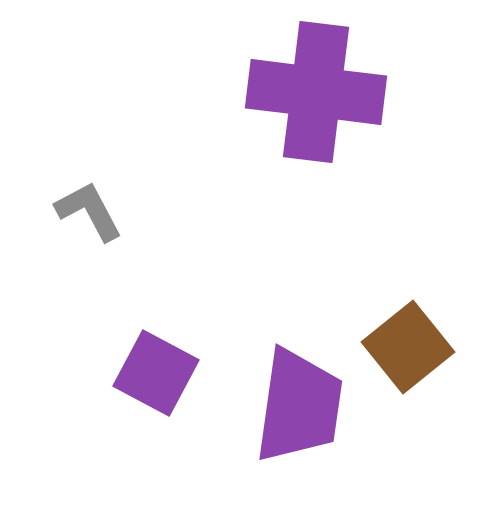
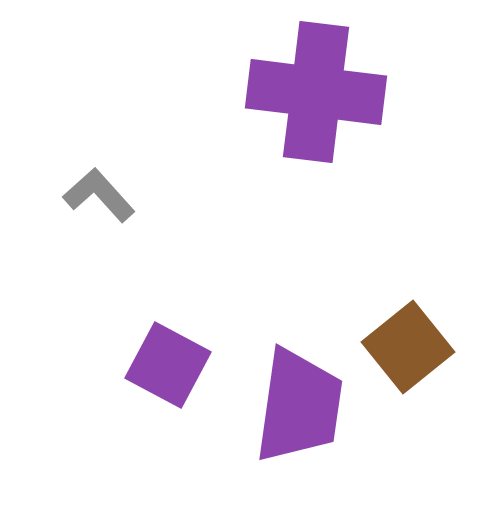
gray L-shape: moved 10 px right, 16 px up; rotated 14 degrees counterclockwise
purple square: moved 12 px right, 8 px up
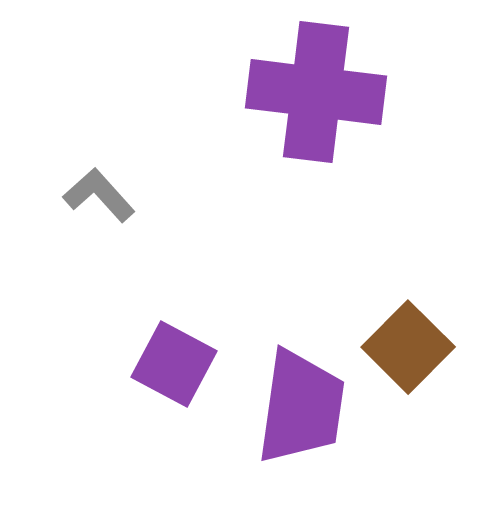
brown square: rotated 6 degrees counterclockwise
purple square: moved 6 px right, 1 px up
purple trapezoid: moved 2 px right, 1 px down
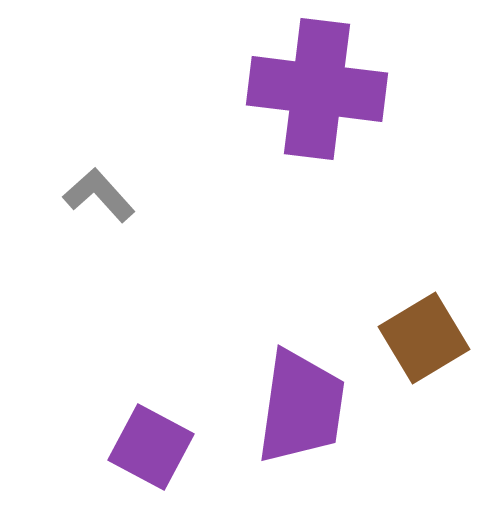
purple cross: moved 1 px right, 3 px up
brown square: moved 16 px right, 9 px up; rotated 14 degrees clockwise
purple square: moved 23 px left, 83 px down
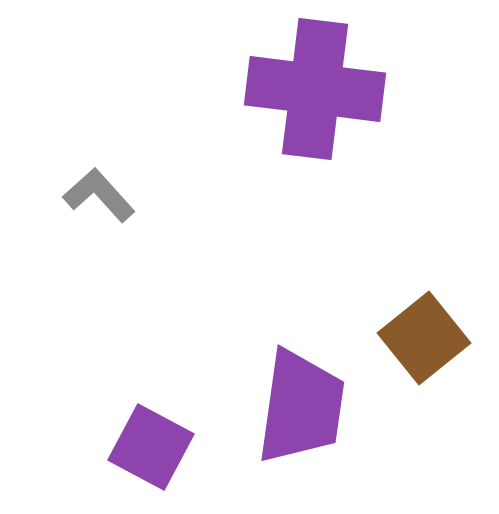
purple cross: moved 2 px left
brown square: rotated 8 degrees counterclockwise
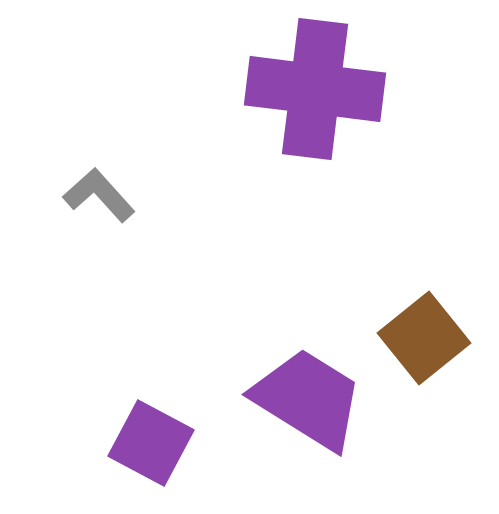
purple trapezoid: moved 7 px right, 8 px up; rotated 66 degrees counterclockwise
purple square: moved 4 px up
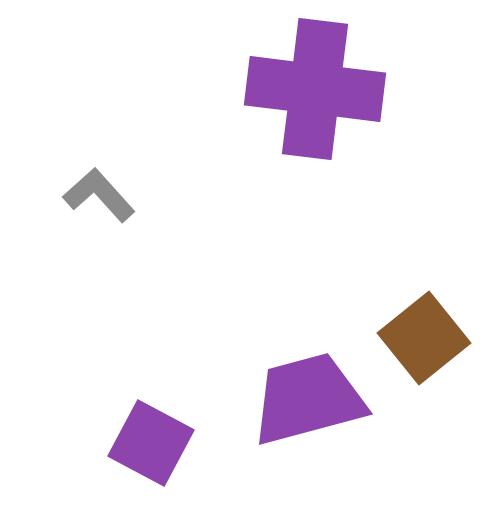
purple trapezoid: rotated 47 degrees counterclockwise
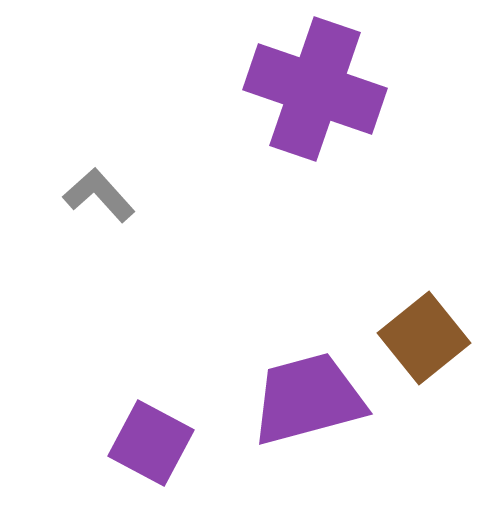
purple cross: rotated 12 degrees clockwise
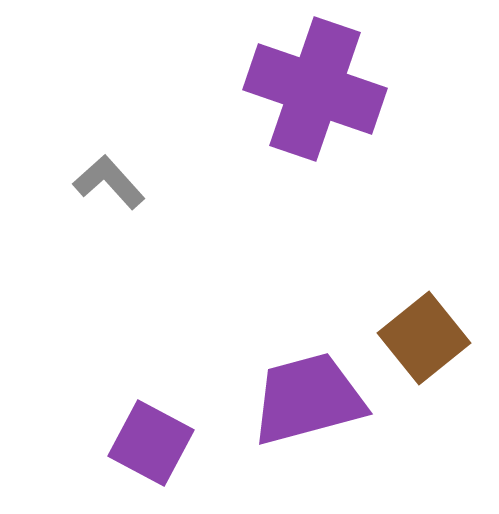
gray L-shape: moved 10 px right, 13 px up
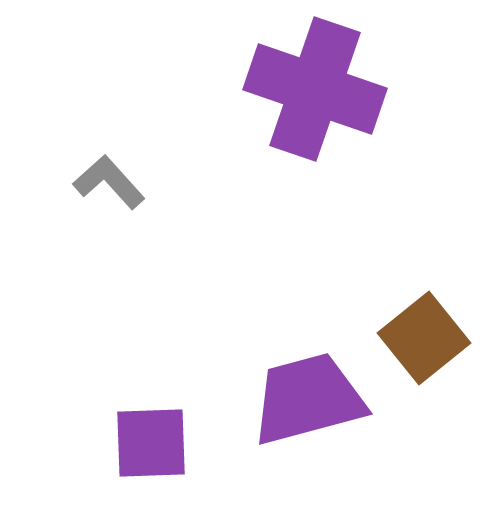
purple square: rotated 30 degrees counterclockwise
